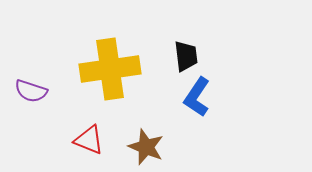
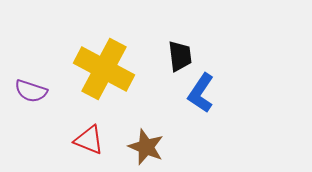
black trapezoid: moved 6 px left
yellow cross: moved 6 px left; rotated 36 degrees clockwise
blue L-shape: moved 4 px right, 4 px up
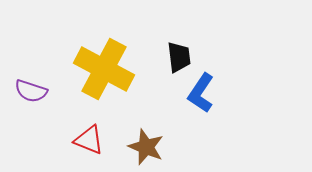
black trapezoid: moved 1 px left, 1 px down
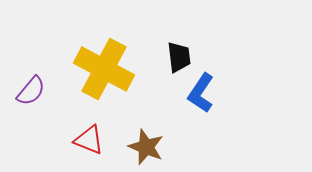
purple semicircle: rotated 68 degrees counterclockwise
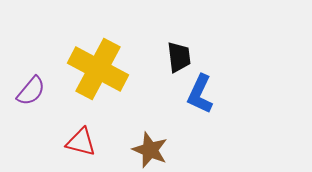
yellow cross: moved 6 px left
blue L-shape: moved 1 px left, 1 px down; rotated 9 degrees counterclockwise
red triangle: moved 8 px left, 2 px down; rotated 8 degrees counterclockwise
brown star: moved 4 px right, 3 px down
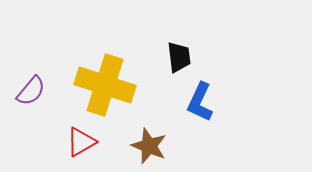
yellow cross: moved 7 px right, 16 px down; rotated 10 degrees counterclockwise
blue L-shape: moved 8 px down
red triangle: rotated 44 degrees counterclockwise
brown star: moved 1 px left, 4 px up
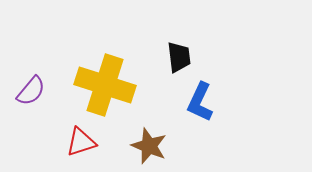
red triangle: rotated 12 degrees clockwise
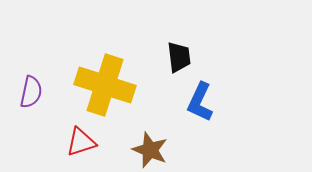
purple semicircle: moved 1 px down; rotated 28 degrees counterclockwise
brown star: moved 1 px right, 4 px down
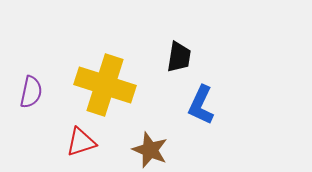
black trapezoid: rotated 16 degrees clockwise
blue L-shape: moved 1 px right, 3 px down
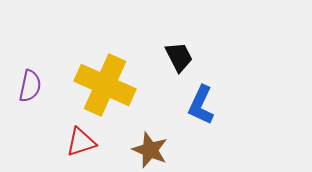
black trapezoid: rotated 36 degrees counterclockwise
yellow cross: rotated 6 degrees clockwise
purple semicircle: moved 1 px left, 6 px up
